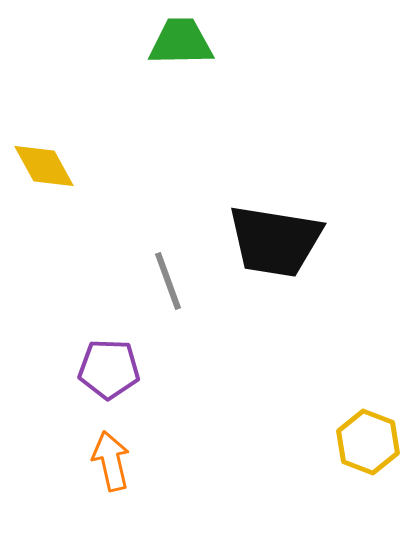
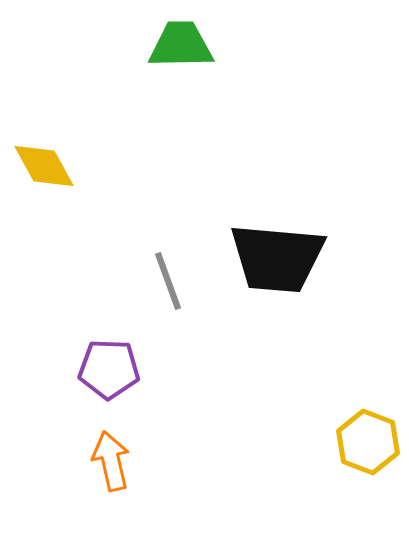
green trapezoid: moved 3 px down
black trapezoid: moved 2 px right, 17 px down; rotated 4 degrees counterclockwise
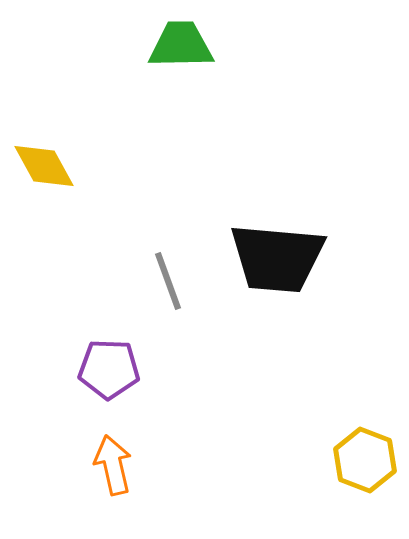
yellow hexagon: moved 3 px left, 18 px down
orange arrow: moved 2 px right, 4 px down
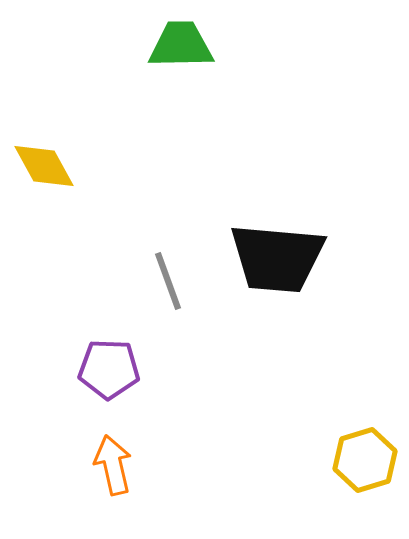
yellow hexagon: rotated 22 degrees clockwise
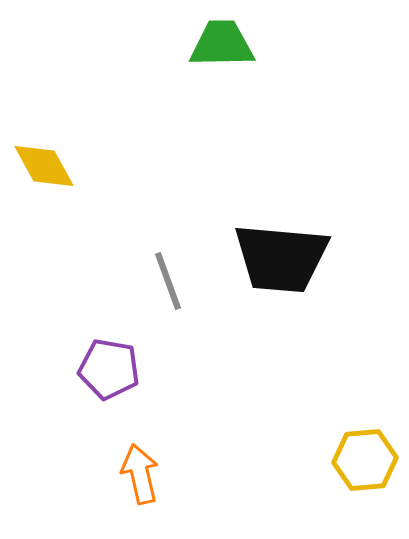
green trapezoid: moved 41 px right, 1 px up
black trapezoid: moved 4 px right
purple pentagon: rotated 8 degrees clockwise
yellow hexagon: rotated 12 degrees clockwise
orange arrow: moved 27 px right, 9 px down
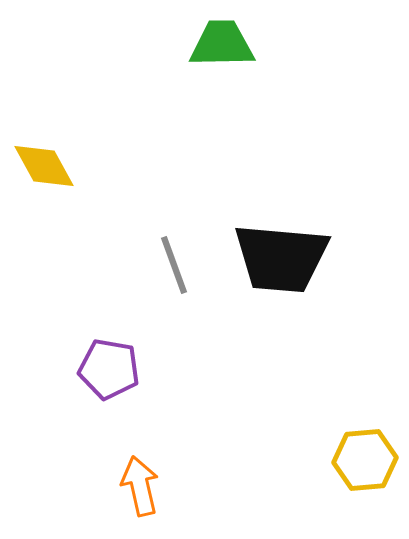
gray line: moved 6 px right, 16 px up
orange arrow: moved 12 px down
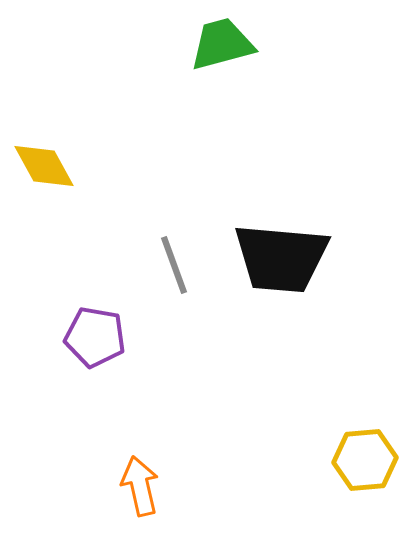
green trapezoid: rotated 14 degrees counterclockwise
purple pentagon: moved 14 px left, 32 px up
